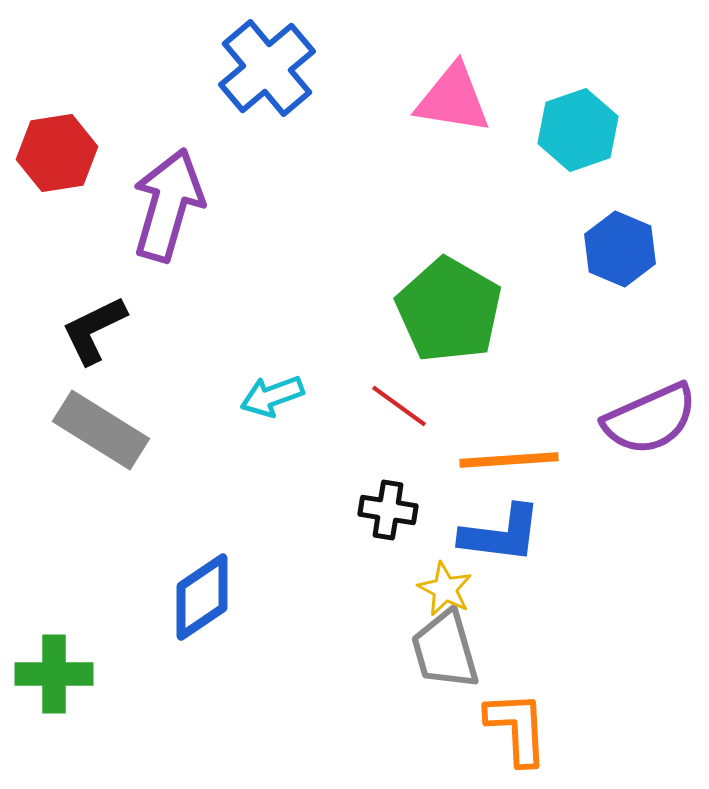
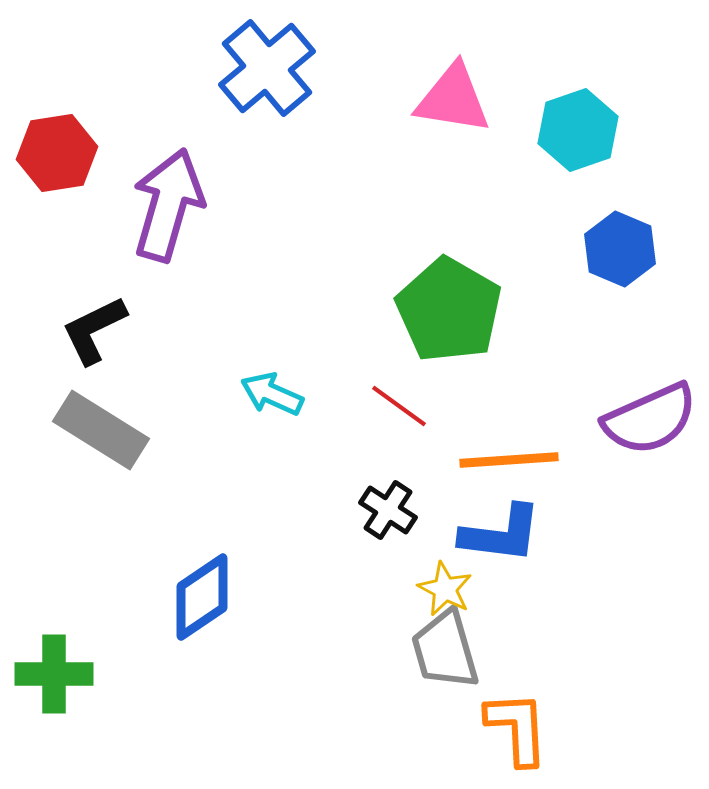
cyan arrow: moved 2 px up; rotated 44 degrees clockwise
black cross: rotated 24 degrees clockwise
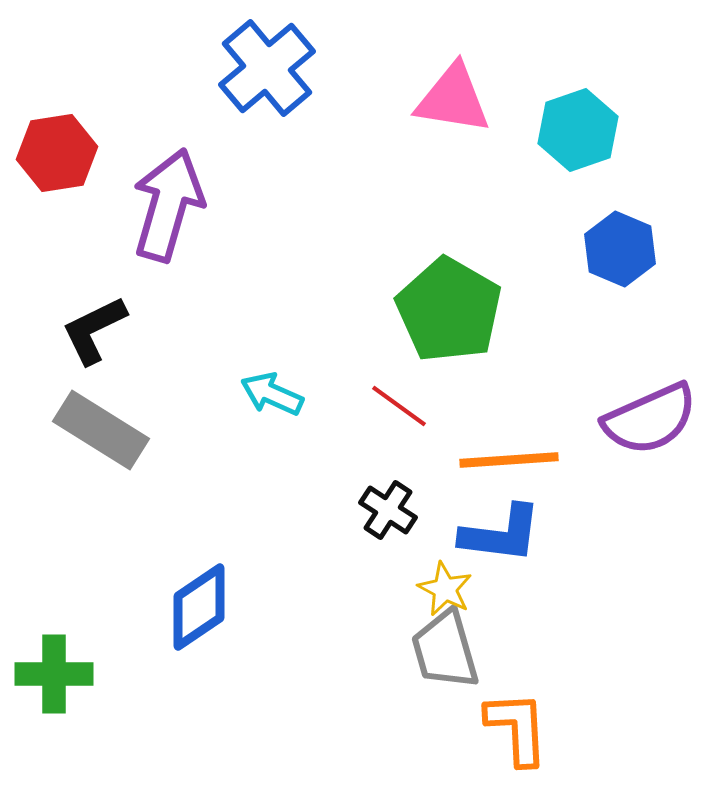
blue diamond: moved 3 px left, 10 px down
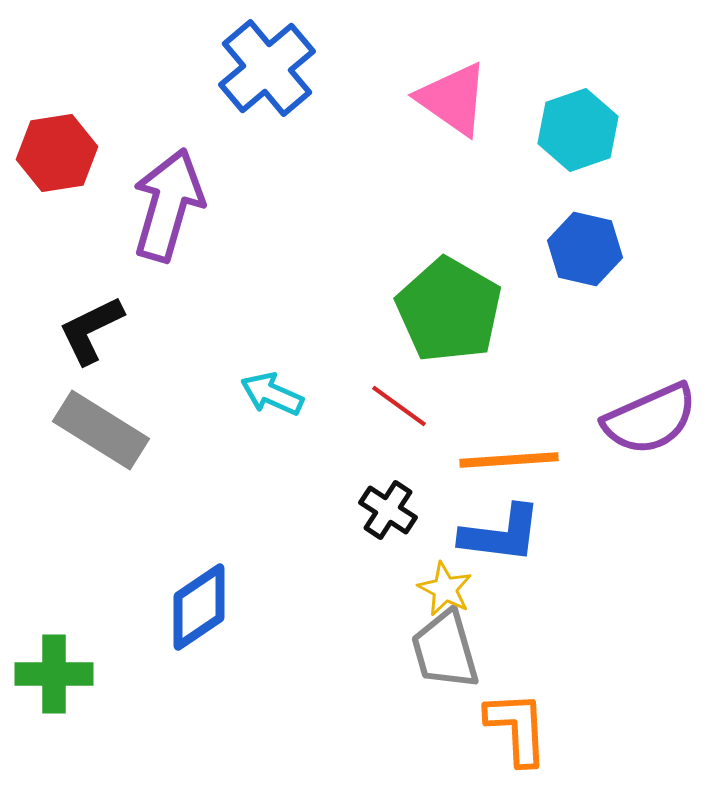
pink triangle: rotated 26 degrees clockwise
blue hexagon: moved 35 px left; rotated 10 degrees counterclockwise
black L-shape: moved 3 px left
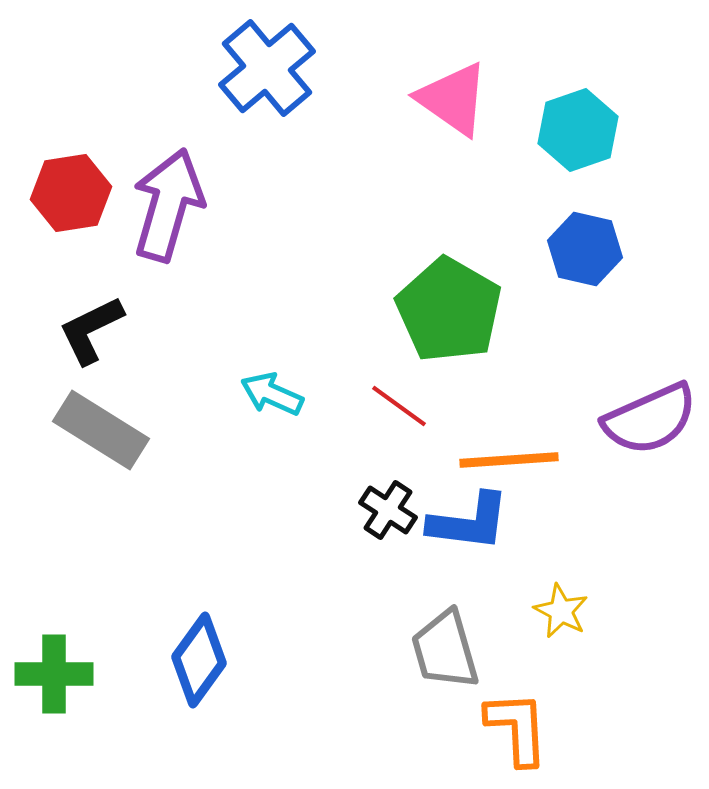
red hexagon: moved 14 px right, 40 px down
blue L-shape: moved 32 px left, 12 px up
yellow star: moved 116 px right, 22 px down
blue diamond: moved 53 px down; rotated 20 degrees counterclockwise
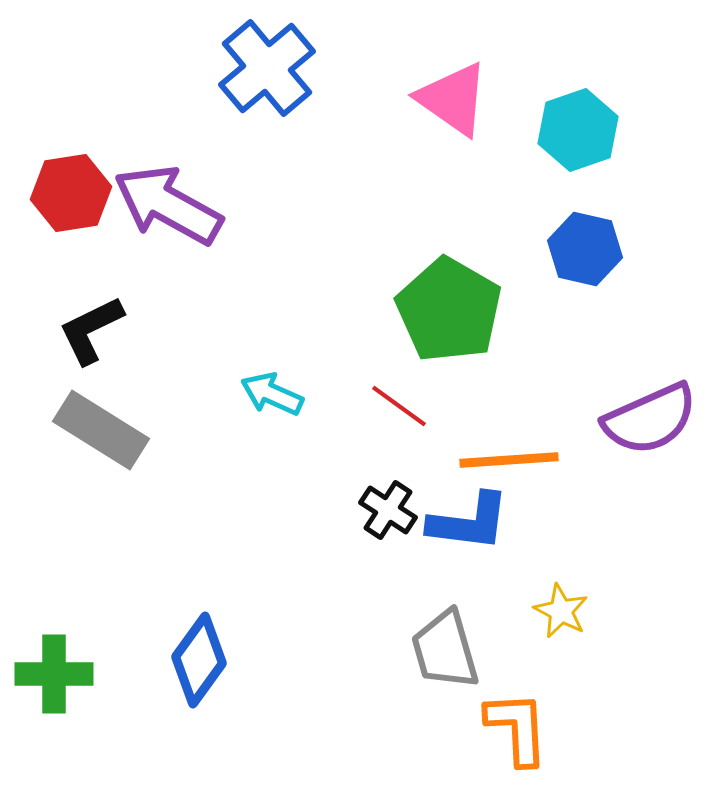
purple arrow: rotated 77 degrees counterclockwise
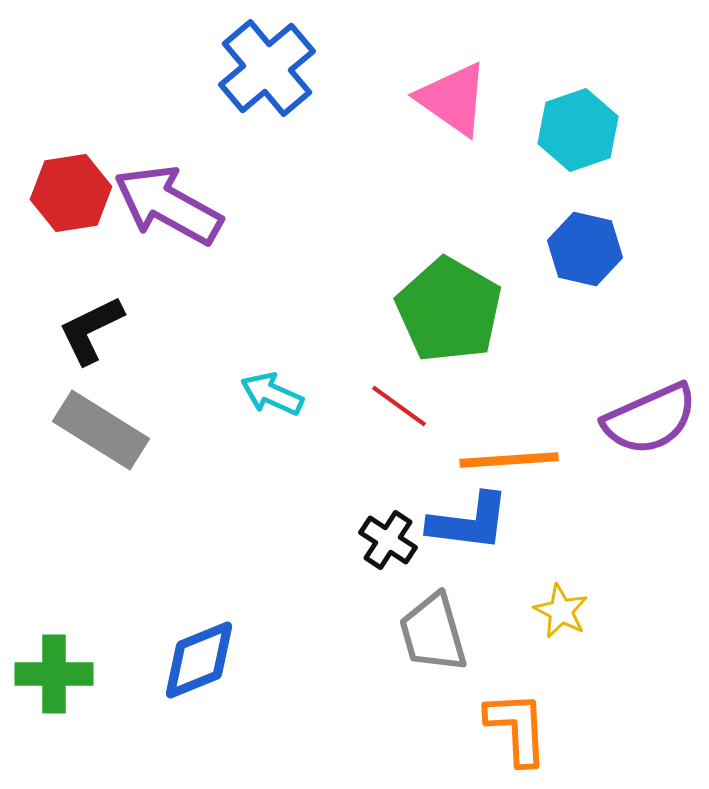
black cross: moved 30 px down
gray trapezoid: moved 12 px left, 17 px up
blue diamond: rotated 32 degrees clockwise
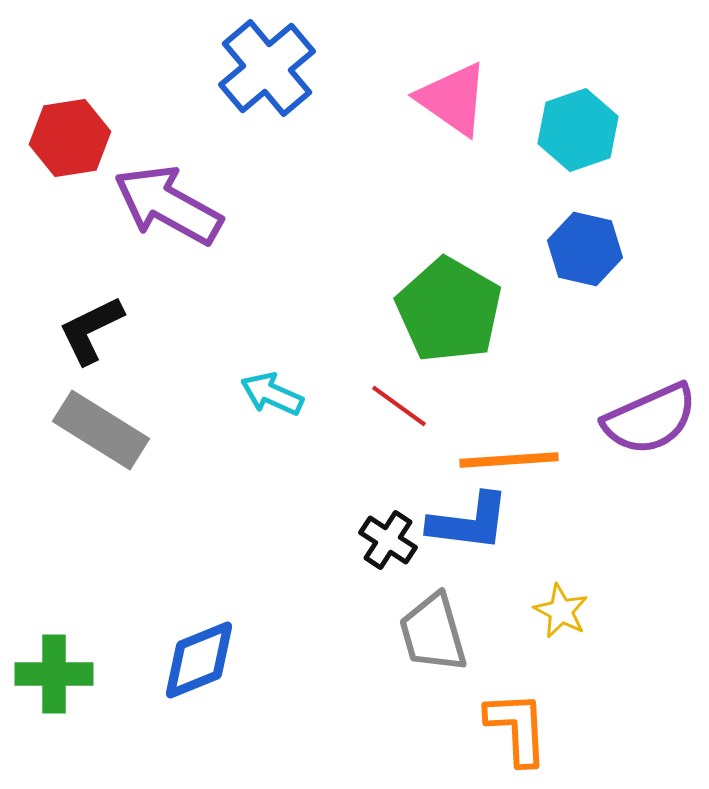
red hexagon: moved 1 px left, 55 px up
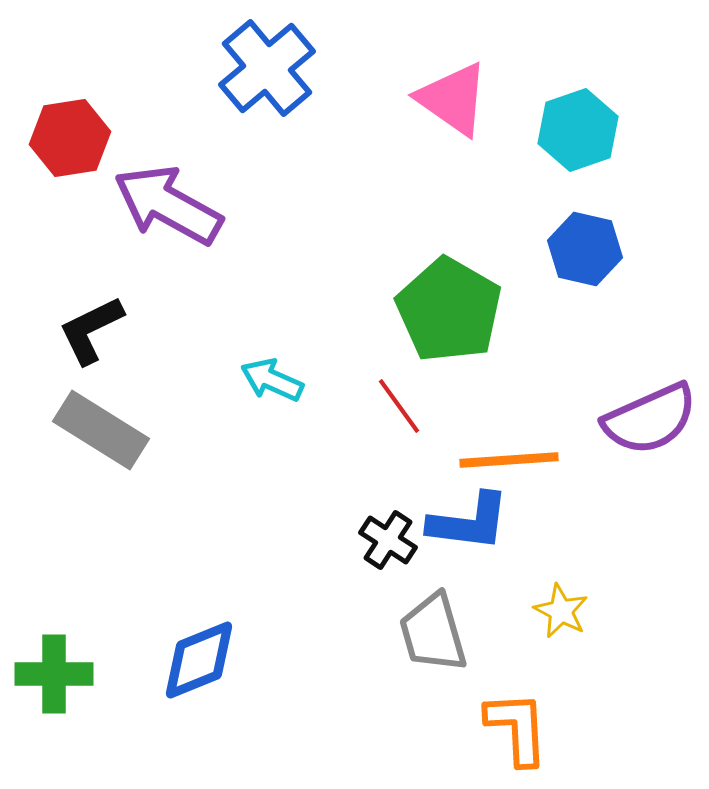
cyan arrow: moved 14 px up
red line: rotated 18 degrees clockwise
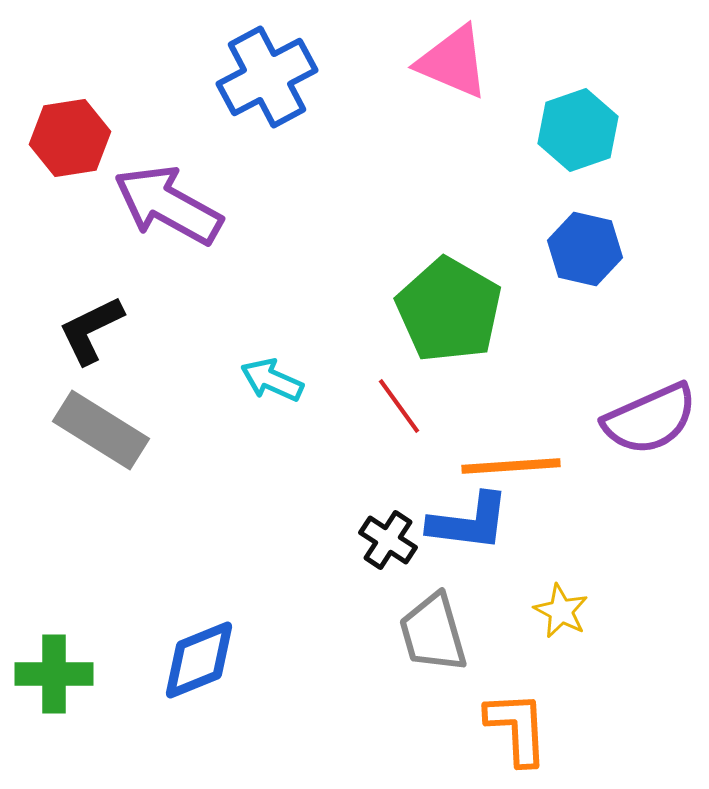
blue cross: moved 9 px down; rotated 12 degrees clockwise
pink triangle: moved 37 px up; rotated 12 degrees counterclockwise
orange line: moved 2 px right, 6 px down
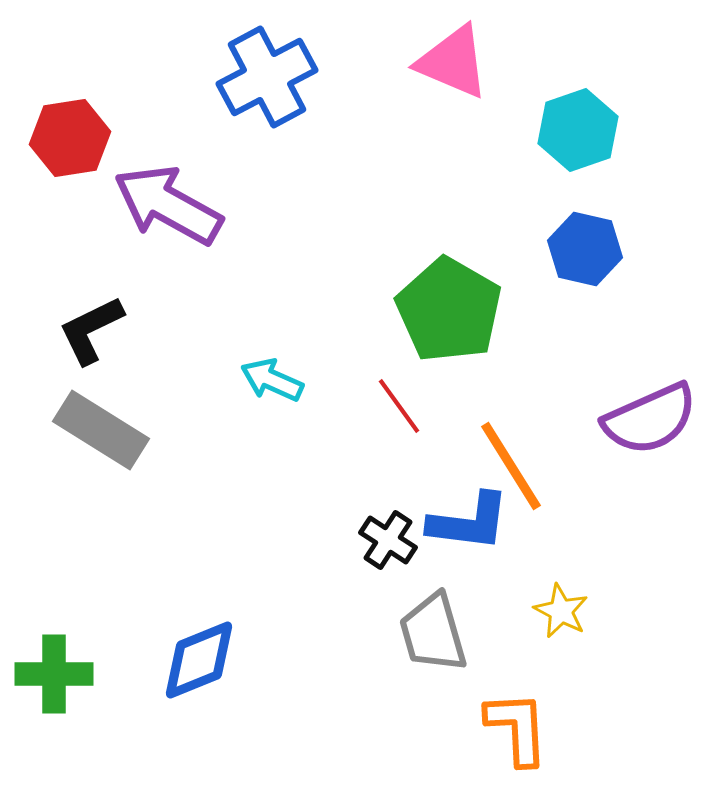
orange line: rotated 62 degrees clockwise
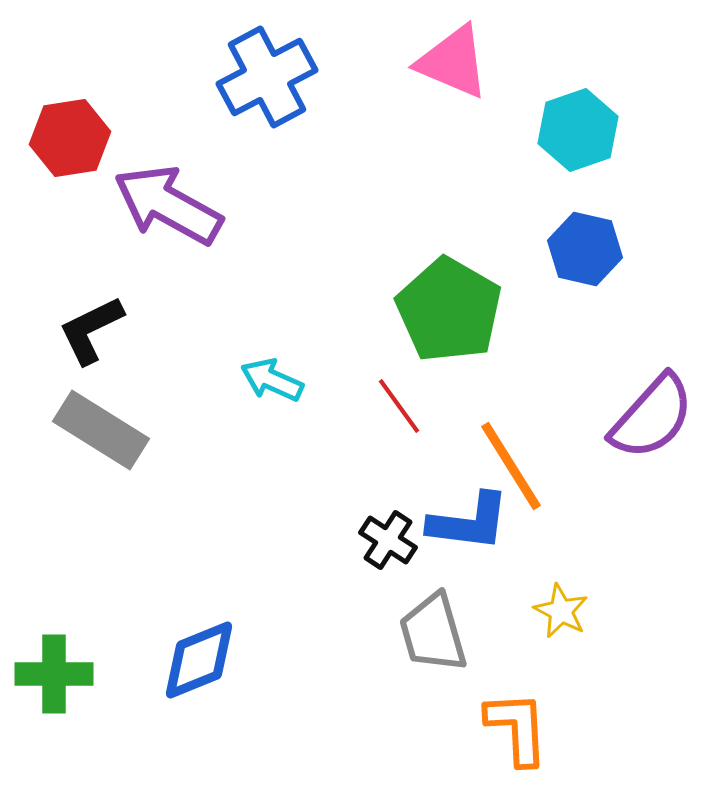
purple semicircle: moved 2 px right, 2 px up; rotated 24 degrees counterclockwise
